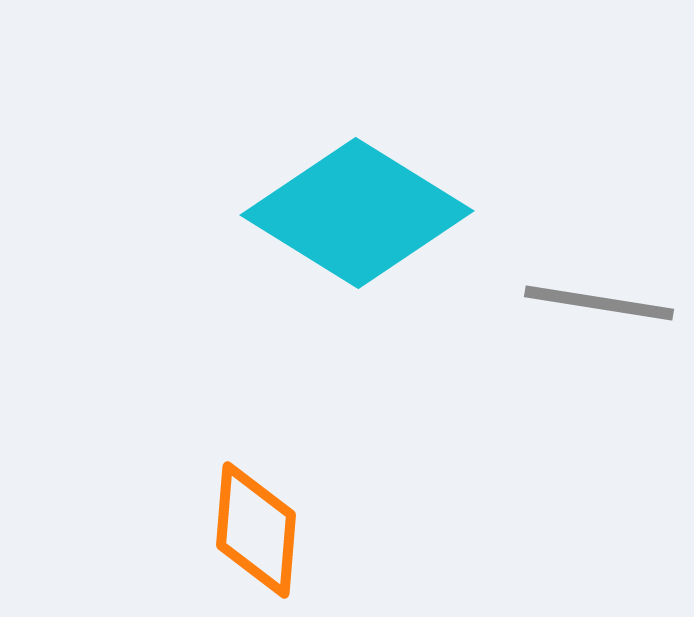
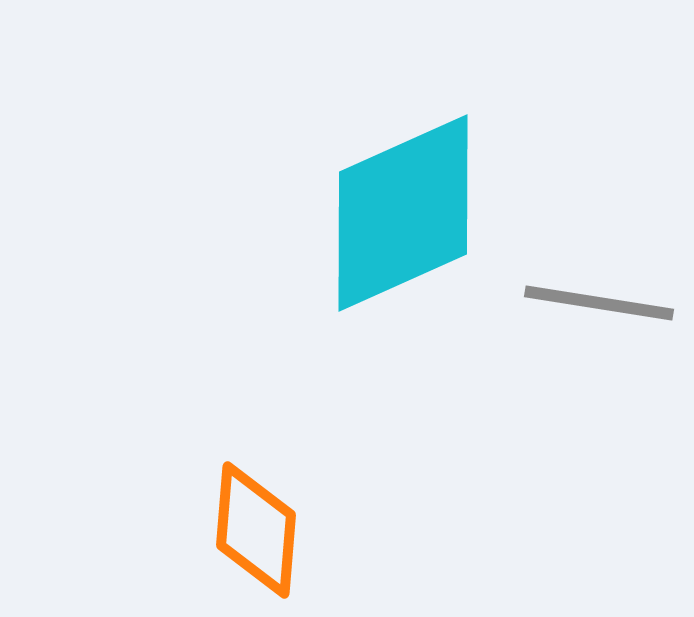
cyan diamond: moved 46 px right; rotated 56 degrees counterclockwise
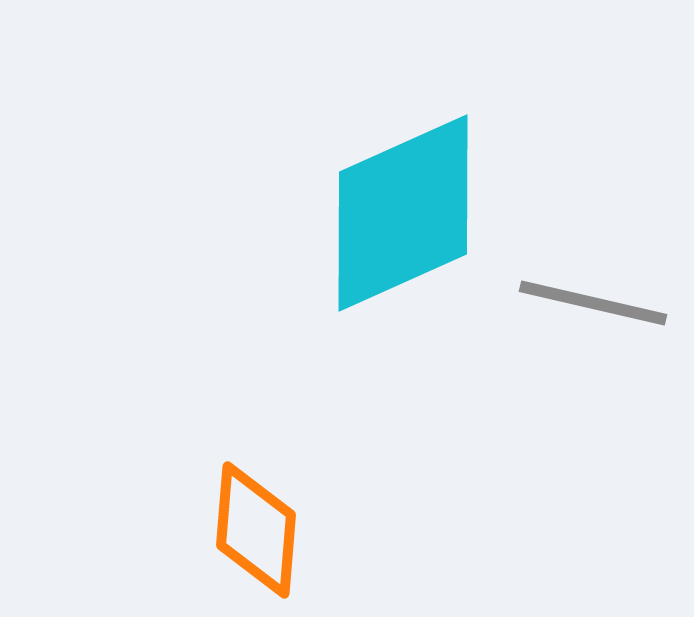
gray line: moved 6 px left; rotated 4 degrees clockwise
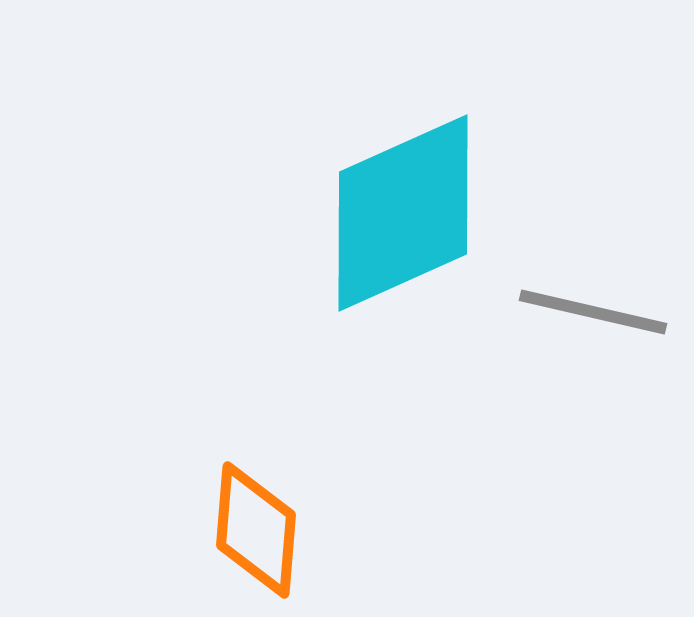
gray line: moved 9 px down
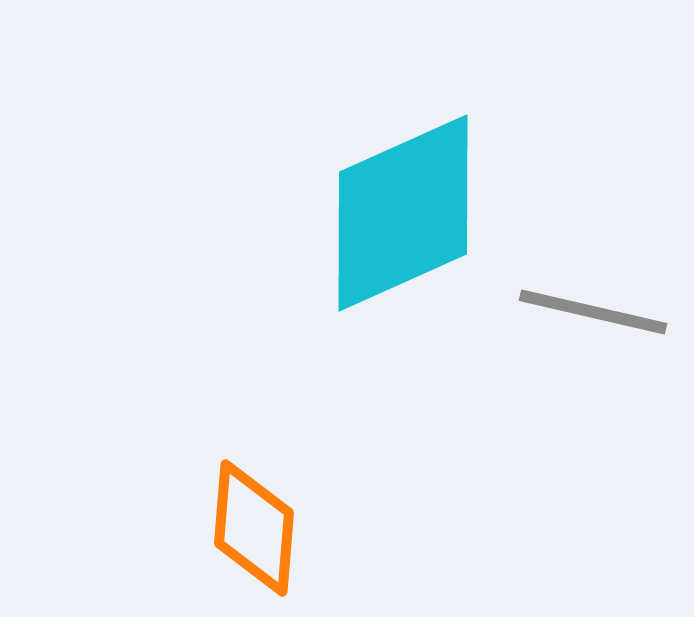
orange diamond: moved 2 px left, 2 px up
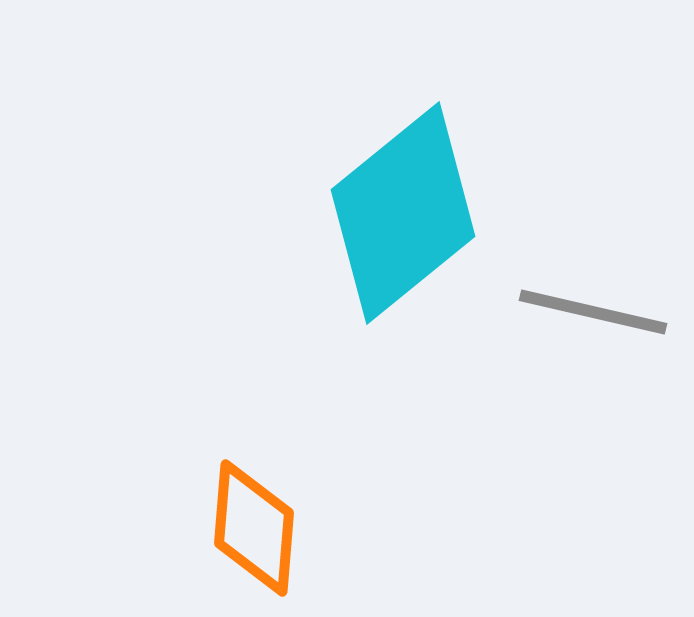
cyan diamond: rotated 15 degrees counterclockwise
